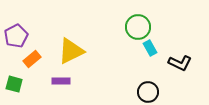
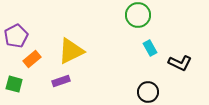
green circle: moved 12 px up
purple rectangle: rotated 18 degrees counterclockwise
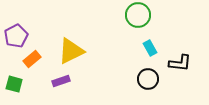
black L-shape: rotated 20 degrees counterclockwise
black circle: moved 13 px up
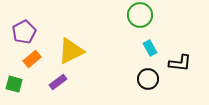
green circle: moved 2 px right
purple pentagon: moved 8 px right, 4 px up
purple rectangle: moved 3 px left, 1 px down; rotated 18 degrees counterclockwise
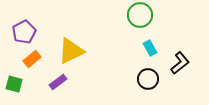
black L-shape: rotated 45 degrees counterclockwise
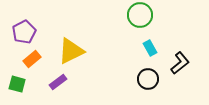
green square: moved 3 px right
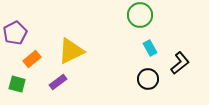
purple pentagon: moved 9 px left, 1 px down
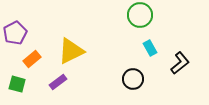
black circle: moved 15 px left
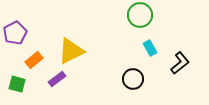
orange rectangle: moved 2 px right, 1 px down
purple rectangle: moved 1 px left, 3 px up
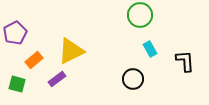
cyan rectangle: moved 1 px down
black L-shape: moved 5 px right, 2 px up; rotated 55 degrees counterclockwise
